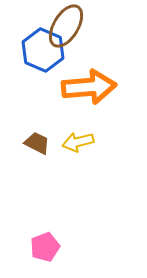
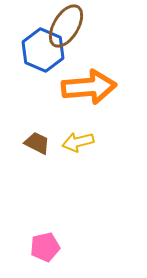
pink pentagon: rotated 8 degrees clockwise
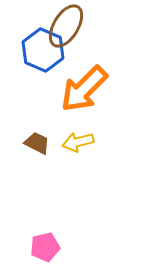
orange arrow: moved 5 px left, 2 px down; rotated 140 degrees clockwise
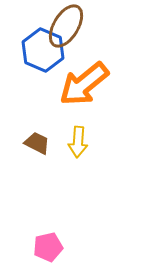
orange arrow: moved 5 px up; rotated 6 degrees clockwise
yellow arrow: rotated 72 degrees counterclockwise
pink pentagon: moved 3 px right
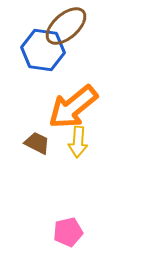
brown ellipse: rotated 18 degrees clockwise
blue hexagon: rotated 15 degrees counterclockwise
orange arrow: moved 11 px left, 23 px down
pink pentagon: moved 20 px right, 15 px up
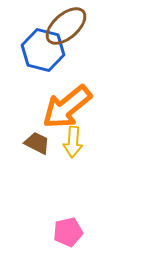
blue hexagon: rotated 6 degrees clockwise
orange arrow: moved 6 px left
yellow arrow: moved 5 px left
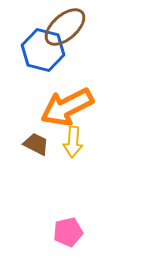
brown ellipse: moved 1 px left, 1 px down
orange arrow: rotated 12 degrees clockwise
brown trapezoid: moved 1 px left, 1 px down
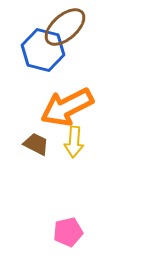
yellow arrow: moved 1 px right
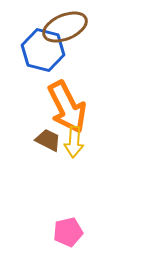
brown ellipse: rotated 18 degrees clockwise
orange arrow: rotated 90 degrees counterclockwise
brown trapezoid: moved 12 px right, 4 px up
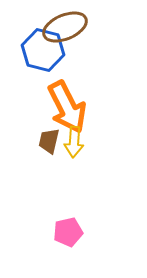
brown trapezoid: moved 1 px right, 1 px down; rotated 104 degrees counterclockwise
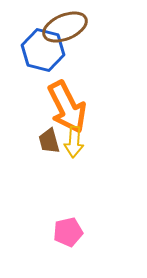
brown trapezoid: rotated 28 degrees counterclockwise
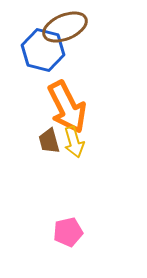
yellow arrow: rotated 20 degrees counterclockwise
